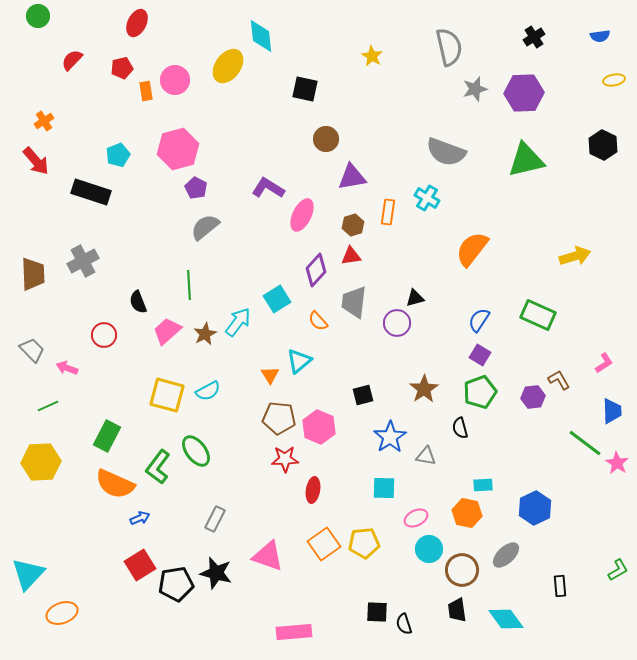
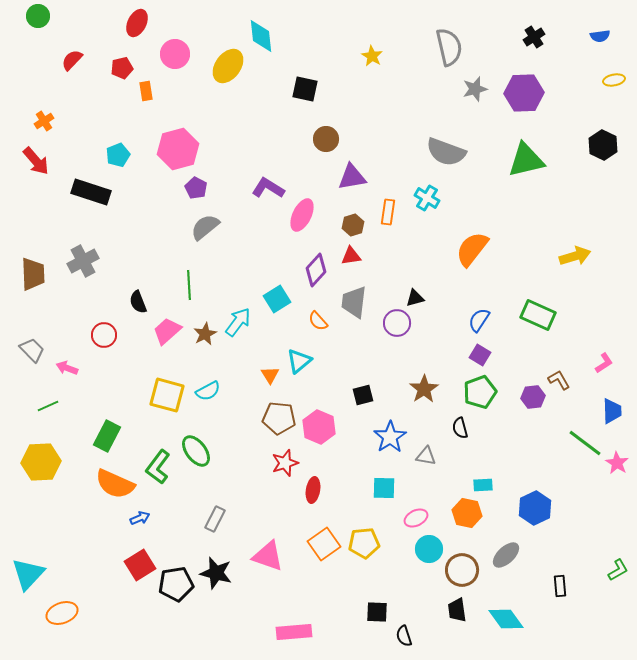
pink circle at (175, 80): moved 26 px up
red star at (285, 459): moved 4 px down; rotated 16 degrees counterclockwise
black semicircle at (404, 624): moved 12 px down
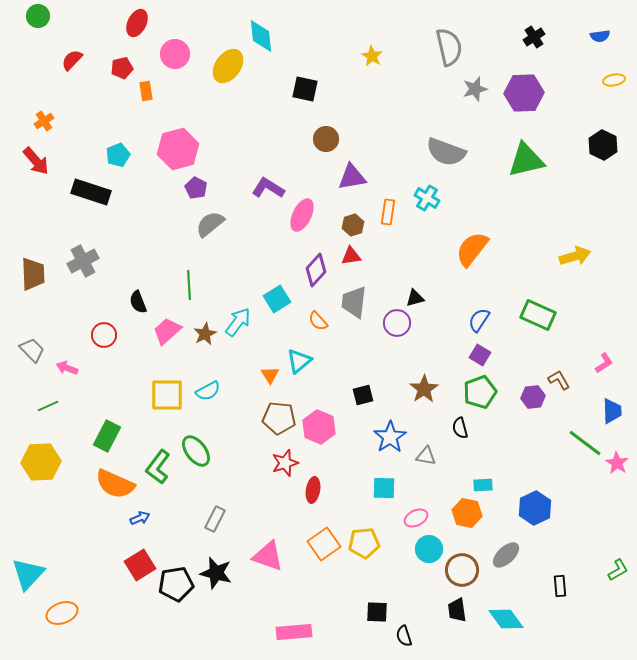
gray semicircle at (205, 227): moved 5 px right, 3 px up
yellow square at (167, 395): rotated 15 degrees counterclockwise
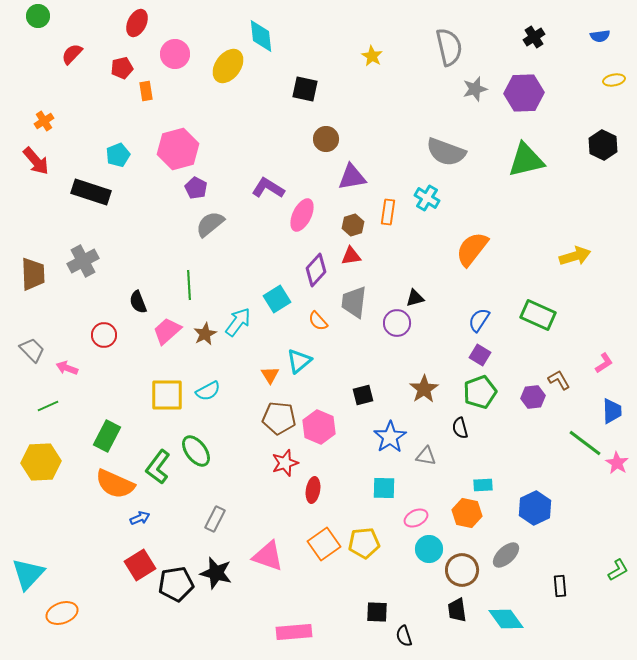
red semicircle at (72, 60): moved 6 px up
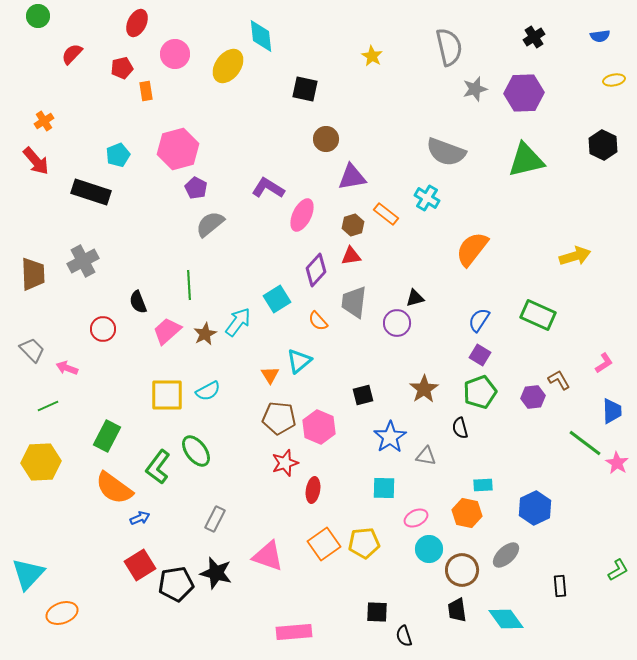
orange rectangle at (388, 212): moved 2 px left, 2 px down; rotated 60 degrees counterclockwise
red circle at (104, 335): moved 1 px left, 6 px up
orange semicircle at (115, 484): moved 1 px left, 4 px down; rotated 12 degrees clockwise
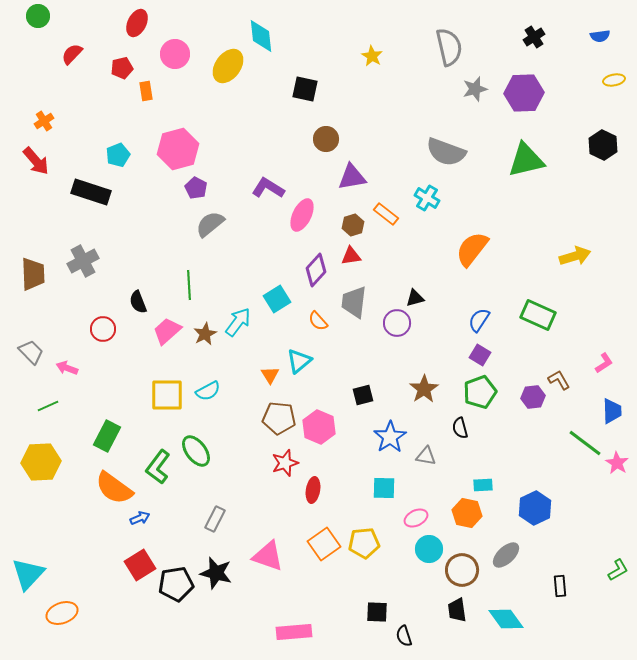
gray trapezoid at (32, 350): moved 1 px left, 2 px down
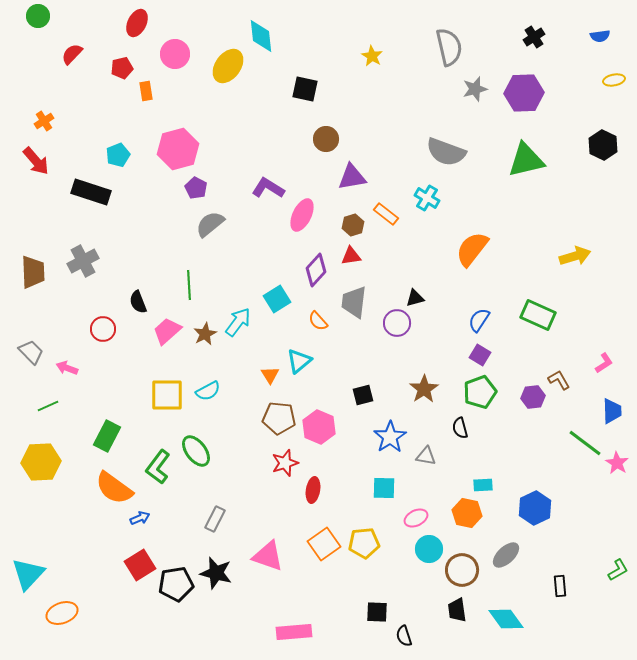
brown trapezoid at (33, 274): moved 2 px up
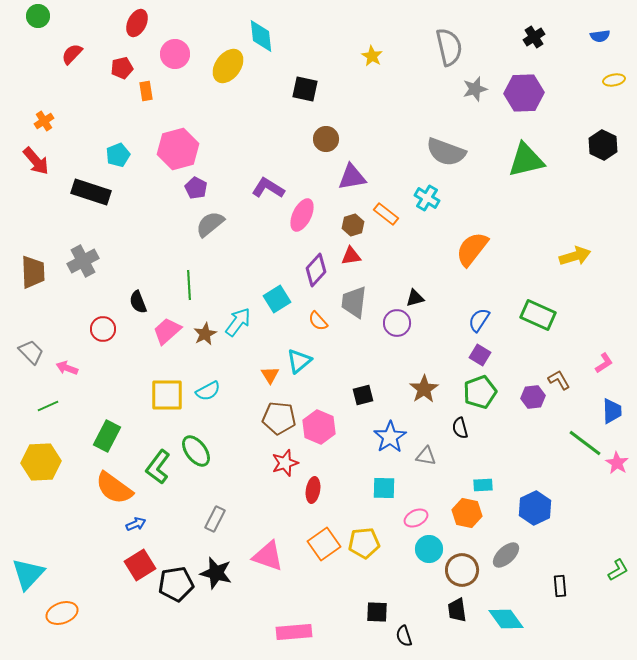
blue arrow at (140, 518): moved 4 px left, 6 px down
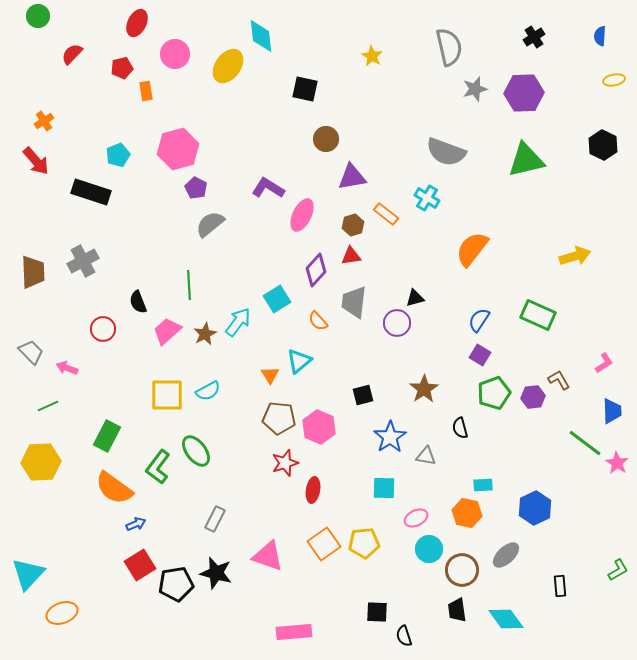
blue semicircle at (600, 36): rotated 102 degrees clockwise
green pentagon at (480, 392): moved 14 px right, 1 px down
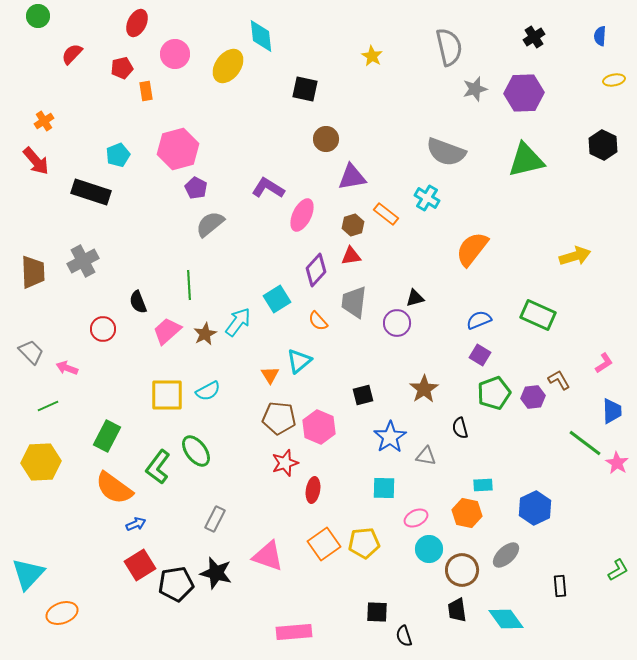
blue semicircle at (479, 320): rotated 35 degrees clockwise
